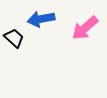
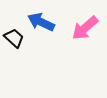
blue arrow: moved 3 px down; rotated 36 degrees clockwise
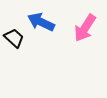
pink arrow: rotated 16 degrees counterclockwise
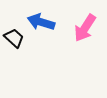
blue arrow: rotated 8 degrees counterclockwise
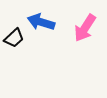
black trapezoid: rotated 95 degrees clockwise
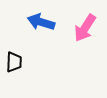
black trapezoid: moved 24 px down; rotated 45 degrees counterclockwise
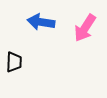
blue arrow: rotated 8 degrees counterclockwise
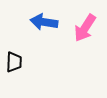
blue arrow: moved 3 px right
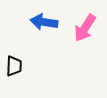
black trapezoid: moved 4 px down
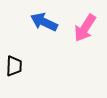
blue arrow: rotated 16 degrees clockwise
